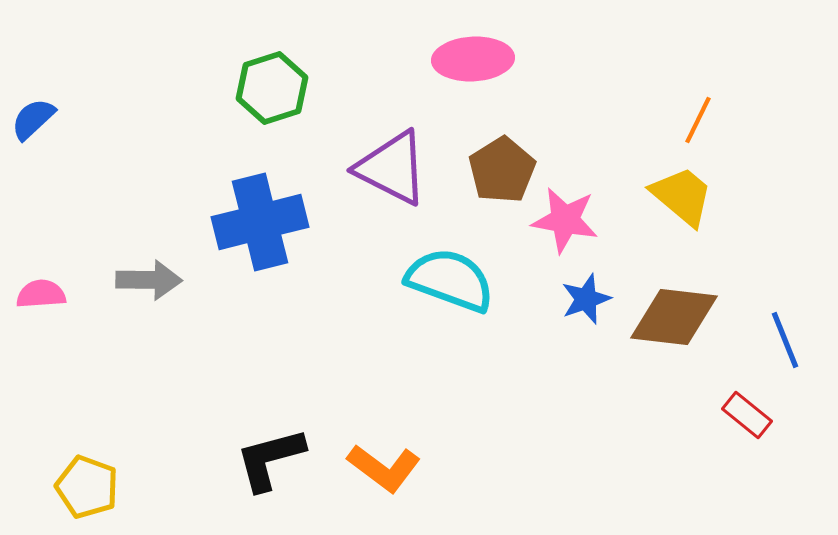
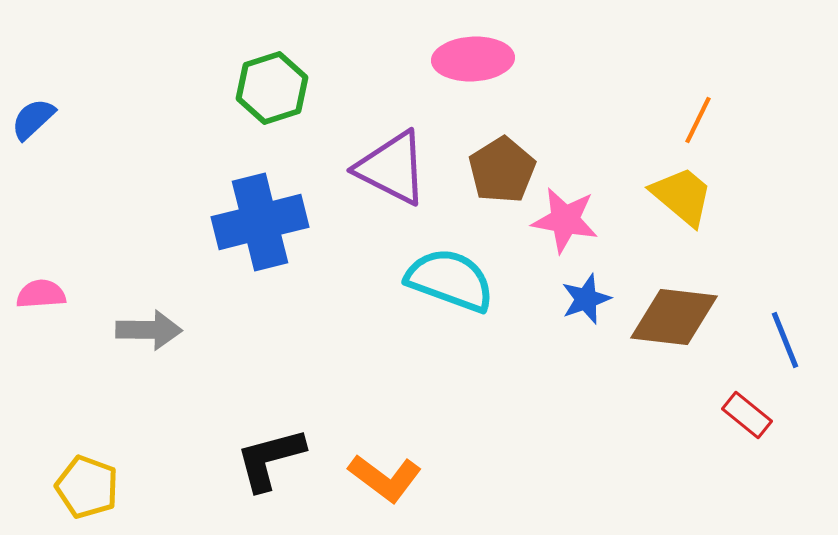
gray arrow: moved 50 px down
orange L-shape: moved 1 px right, 10 px down
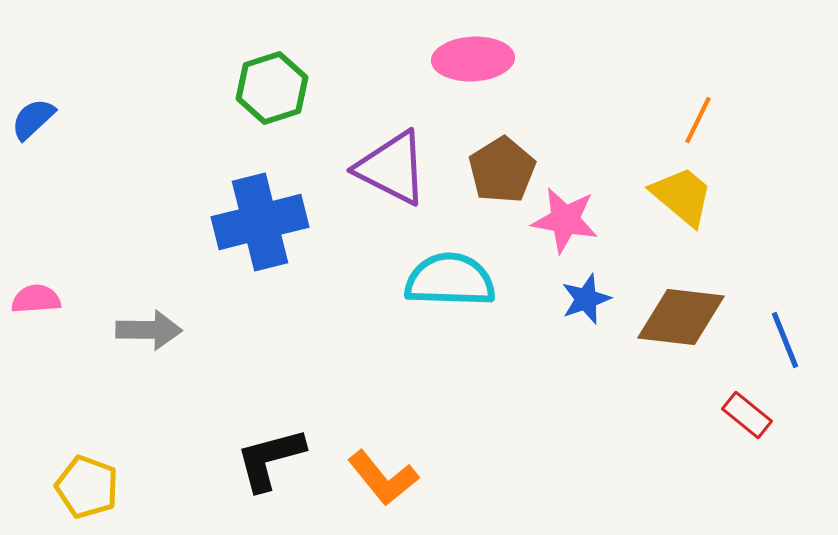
cyan semicircle: rotated 18 degrees counterclockwise
pink semicircle: moved 5 px left, 5 px down
brown diamond: moved 7 px right
orange L-shape: moved 2 px left; rotated 14 degrees clockwise
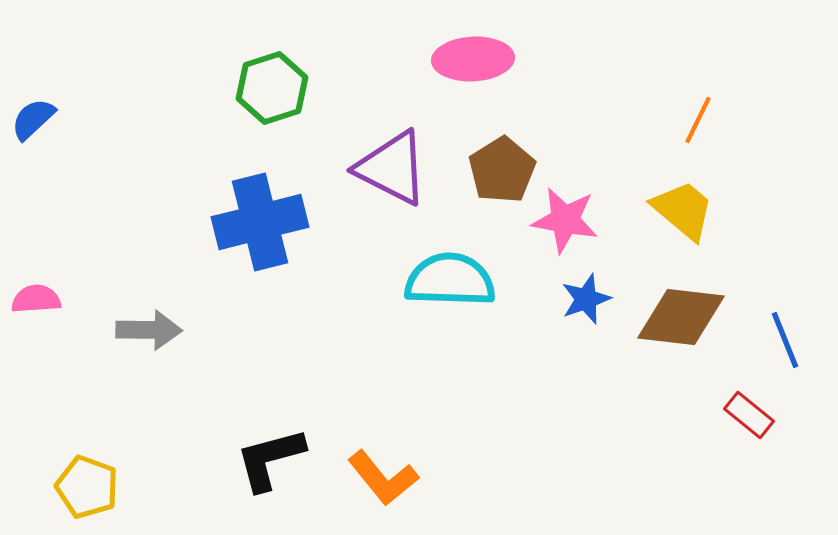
yellow trapezoid: moved 1 px right, 14 px down
red rectangle: moved 2 px right
